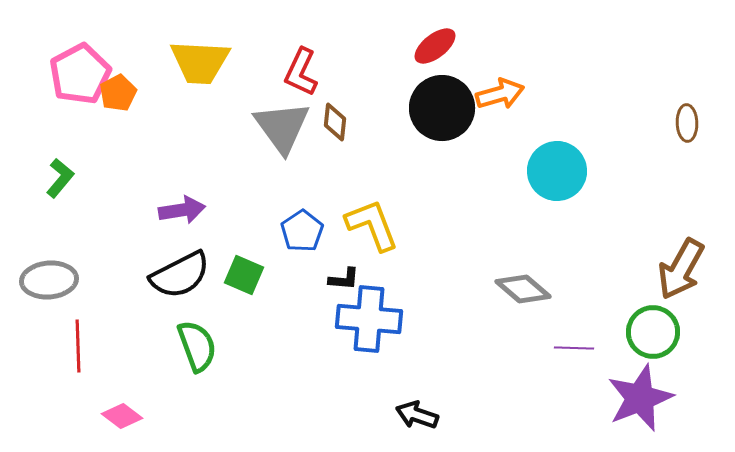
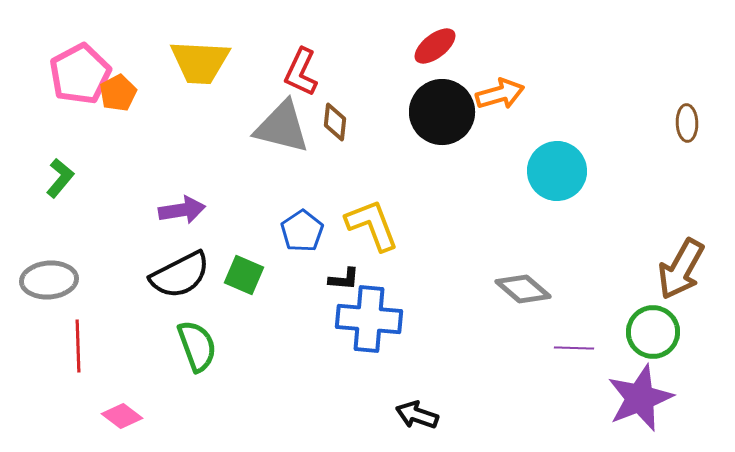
black circle: moved 4 px down
gray triangle: rotated 40 degrees counterclockwise
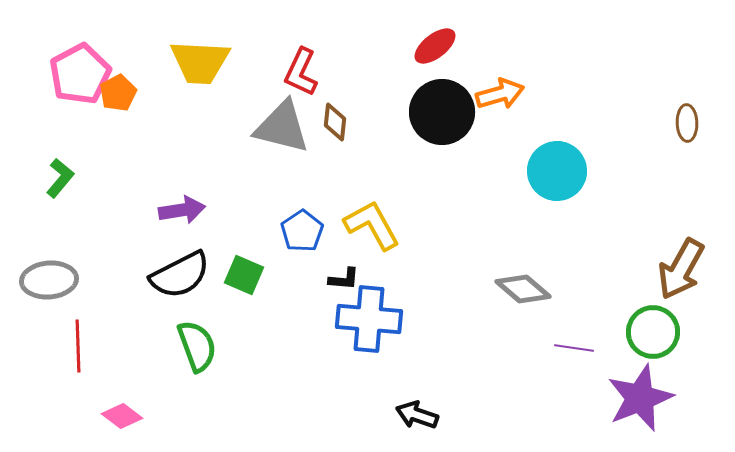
yellow L-shape: rotated 8 degrees counterclockwise
purple line: rotated 6 degrees clockwise
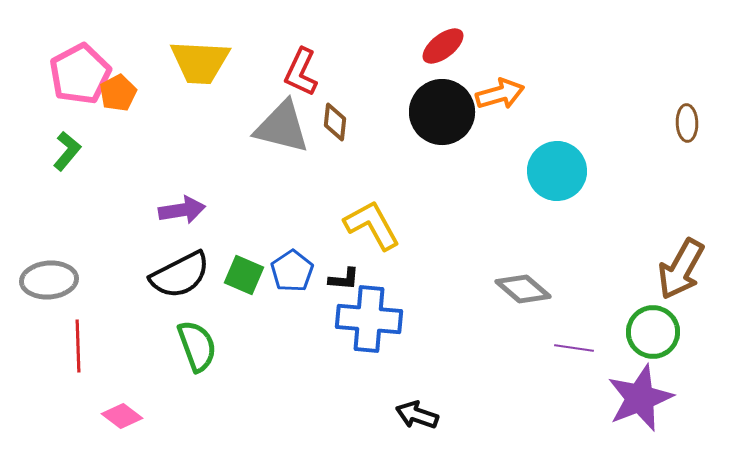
red ellipse: moved 8 px right
green L-shape: moved 7 px right, 27 px up
blue pentagon: moved 10 px left, 40 px down
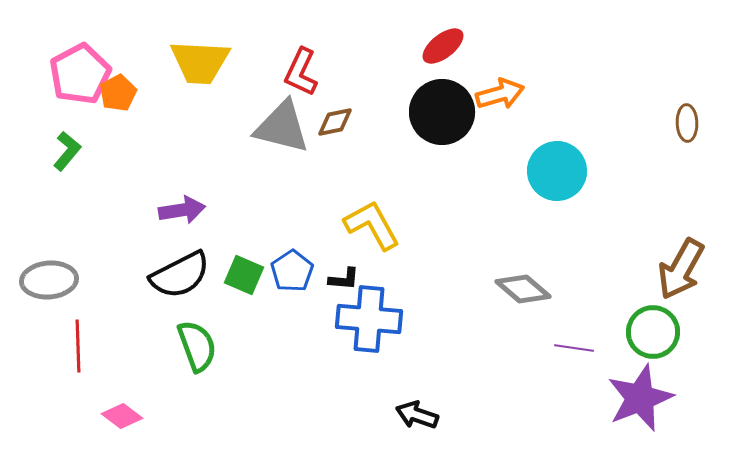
brown diamond: rotated 72 degrees clockwise
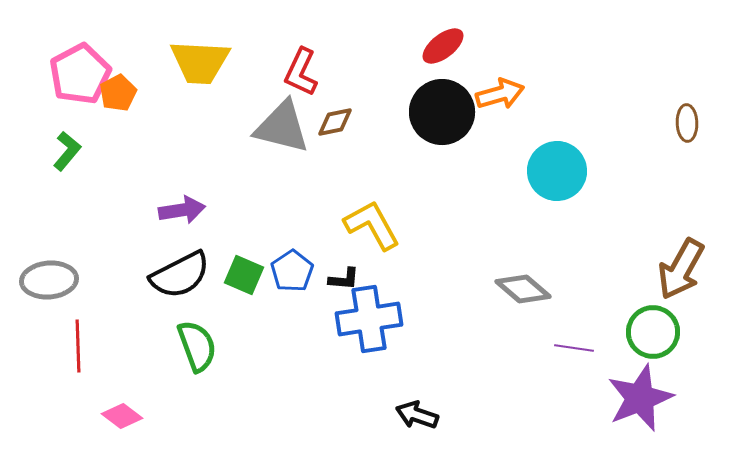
blue cross: rotated 14 degrees counterclockwise
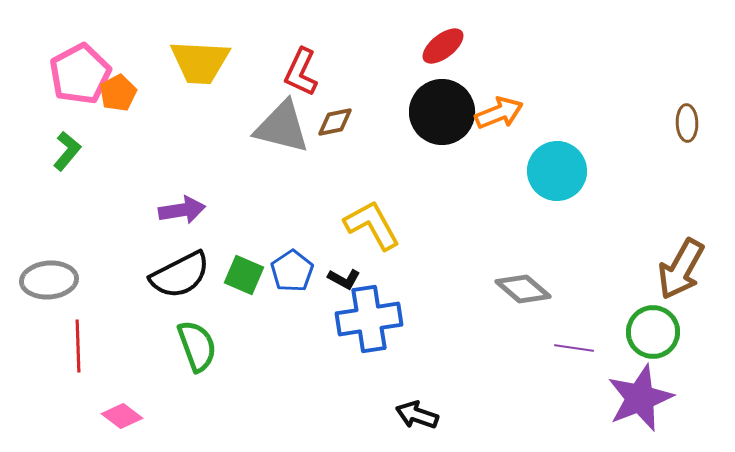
orange arrow: moved 1 px left, 19 px down; rotated 6 degrees counterclockwise
black L-shape: rotated 24 degrees clockwise
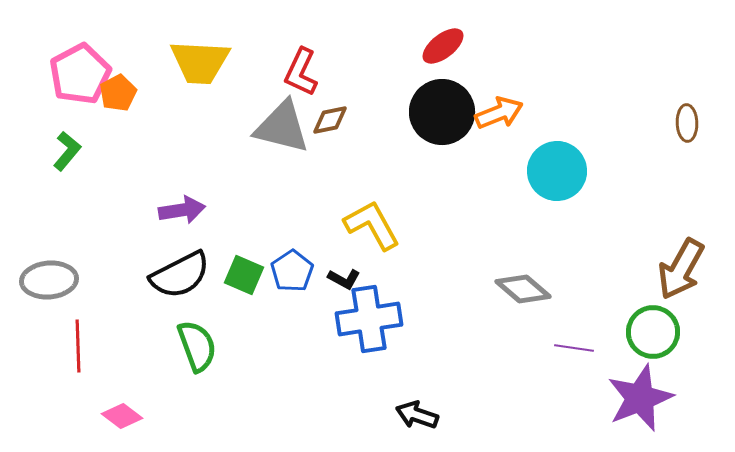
brown diamond: moved 5 px left, 2 px up
